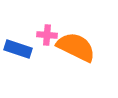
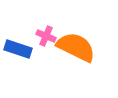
pink cross: moved 1 px left, 1 px down; rotated 18 degrees clockwise
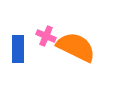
blue rectangle: rotated 72 degrees clockwise
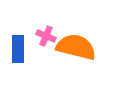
orange semicircle: rotated 12 degrees counterclockwise
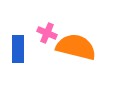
pink cross: moved 1 px right, 3 px up
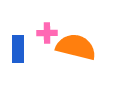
pink cross: rotated 24 degrees counterclockwise
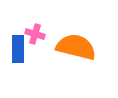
pink cross: moved 12 px left, 1 px down; rotated 18 degrees clockwise
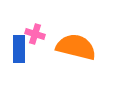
blue rectangle: moved 1 px right
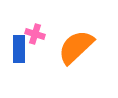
orange semicircle: rotated 57 degrees counterclockwise
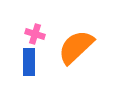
blue rectangle: moved 10 px right, 13 px down
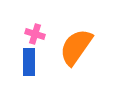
orange semicircle: rotated 12 degrees counterclockwise
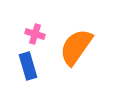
blue rectangle: moved 1 px left, 4 px down; rotated 16 degrees counterclockwise
